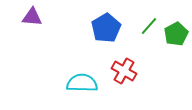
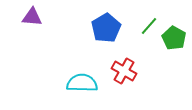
green pentagon: moved 2 px left, 4 px down; rotated 15 degrees counterclockwise
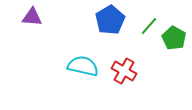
blue pentagon: moved 4 px right, 8 px up
cyan semicircle: moved 1 px right, 17 px up; rotated 12 degrees clockwise
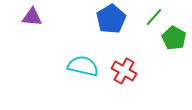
blue pentagon: moved 1 px right, 1 px up
green line: moved 5 px right, 9 px up
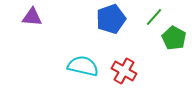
blue pentagon: rotated 12 degrees clockwise
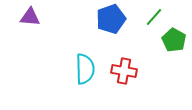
purple triangle: moved 2 px left
green pentagon: moved 2 px down
cyan semicircle: moved 2 px right, 3 px down; rotated 76 degrees clockwise
red cross: rotated 20 degrees counterclockwise
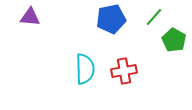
blue pentagon: rotated 8 degrees clockwise
red cross: rotated 20 degrees counterclockwise
